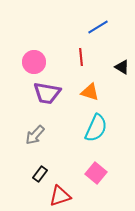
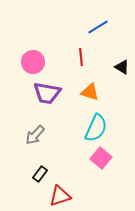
pink circle: moved 1 px left
pink square: moved 5 px right, 15 px up
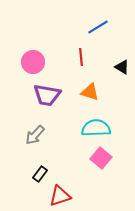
purple trapezoid: moved 2 px down
cyan semicircle: rotated 116 degrees counterclockwise
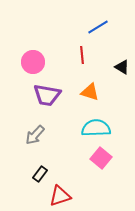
red line: moved 1 px right, 2 px up
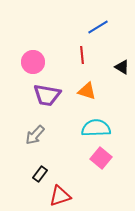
orange triangle: moved 3 px left, 1 px up
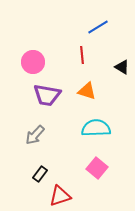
pink square: moved 4 px left, 10 px down
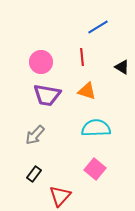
red line: moved 2 px down
pink circle: moved 8 px right
pink square: moved 2 px left, 1 px down
black rectangle: moved 6 px left
red triangle: rotated 30 degrees counterclockwise
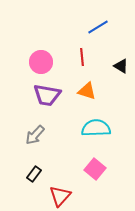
black triangle: moved 1 px left, 1 px up
